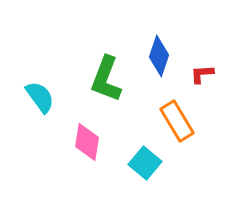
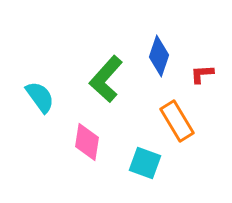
green L-shape: rotated 21 degrees clockwise
cyan square: rotated 20 degrees counterclockwise
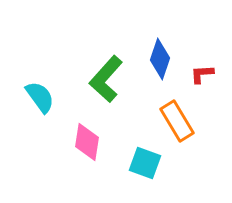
blue diamond: moved 1 px right, 3 px down
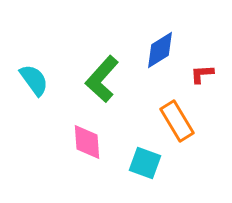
blue diamond: moved 9 px up; rotated 39 degrees clockwise
green L-shape: moved 4 px left
cyan semicircle: moved 6 px left, 17 px up
pink diamond: rotated 12 degrees counterclockwise
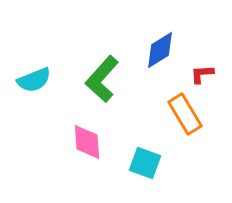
cyan semicircle: rotated 104 degrees clockwise
orange rectangle: moved 8 px right, 7 px up
